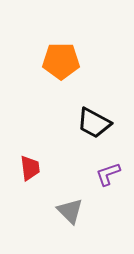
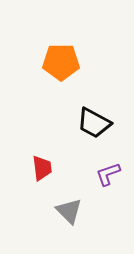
orange pentagon: moved 1 px down
red trapezoid: moved 12 px right
gray triangle: moved 1 px left
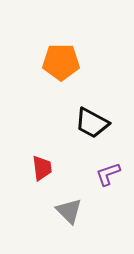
black trapezoid: moved 2 px left
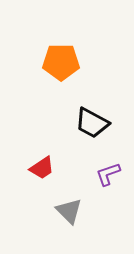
red trapezoid: rotated 64 degrees clockwise
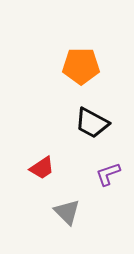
orange pentagon: moved 20 px right, 4 px down
gray triangle: moved 2 px left, 1 px down
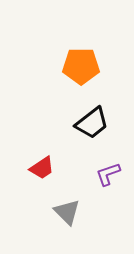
black trapezoid: rotated 66 degrees counterclockwise
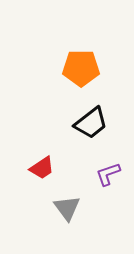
orange pentagon: moved 2 px down
black trapezoid: moved 1 px left
gray triangle: moved 4 px up; rotated 8 degrees clockwise
